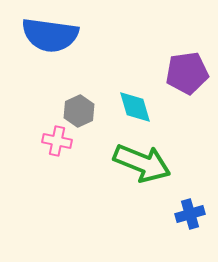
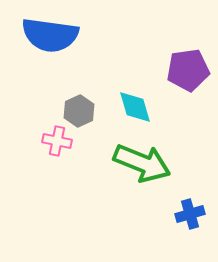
purple pentagon: moved 1 px right, 3 px up
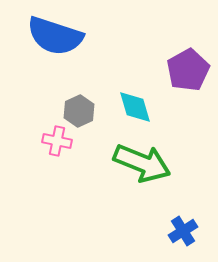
blue semicircle: moved 5 px right, 1 px down; rotated 10 degrees clockwise
purple pentagon: rotated 21 degrees counterclockwise
blue cross: moved 7 px left, 17 px down; rotated 16 degrees counterclockwise
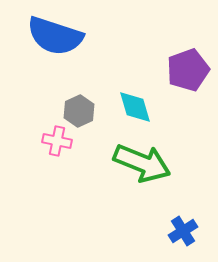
purple pentagon: rotated 9 degrees clockwise
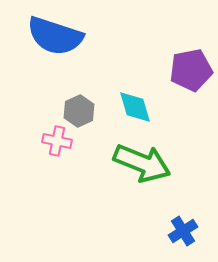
purple pentagon: moved 3 px right; rotated 9 degrees clockwise
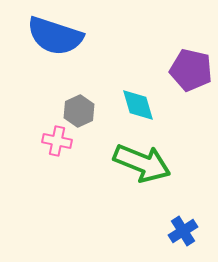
purple pentagon: rotated 24 degrees clockwise
cyan diamond: moved 3 px right, 2 px up
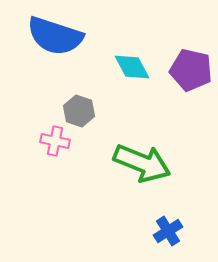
cyan diamond: moved 6 px left, 38 px up; rotated 12 degrees counterclockwise
gray hexagon: rotated 16 degrees counterclockwise
pink cross: moved 2 px left
blue cross: moved 15 px left
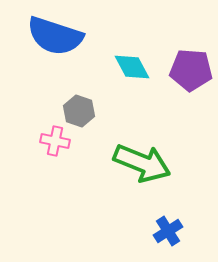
purple pentagon: rotated 9 degrees counterclockwise
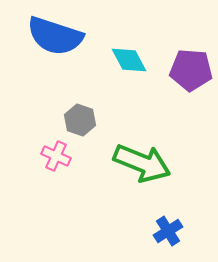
cyan diamond: moved 3 px left, 7 px up
gray hexagon: moved 1 px right, 9 px down
pink cross: moved 1 px right, 15 px down; rotated 12 degrees clockwise
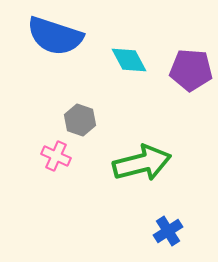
green arrow: rotated 36 degrees counterclockwise
